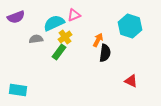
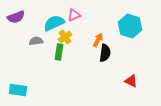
gray semicircle: moved 2 px down
green rectangle: rotated 28 degrees counterclockwise
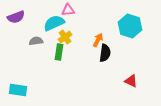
pink triangle: moved 6 px left, 5 px up; rotated 16 degrees clockwise
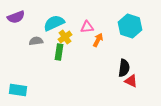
pink triangle: moved 19 px right, 17 px down
black semicircle: moved 19 px right, 15 px down
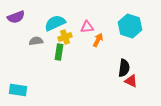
cyan semicircle: moved 1 px right
yellow cross: rotated 16 degrees clockwise
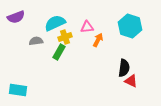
green rectangle: rotated 21 degrees clockwise
